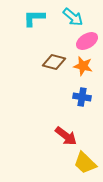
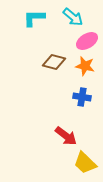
orange star: moved 2 px right
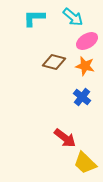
blue cross: rotated 30 degrees clockwise
red arrow: moved 1 px left, 2 px down
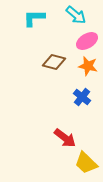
cyan arrow: moved 3 px right, 2 px up
orange star: moved 3 px right
yellow trapezoid: moved 1 px right
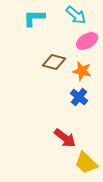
orange star: moved 6 px left, 5 px down
blue cross: moved 3 px left
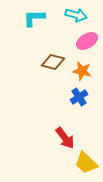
cyan arrow: rotated 25 degrees counterclockwise
brown diamond: moved 1 px left
blue cross: rotated 18 degrees clockwise
red arrow: rotated 15 degrees clockwise
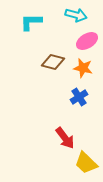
cyan L-shape: moved 3 px left, 4 px down
orange star: moved 1 px right, 3 px up
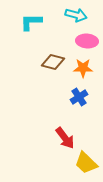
pink ellipse: rotated 35 degrees clockwise
orange star: rotated 12 degrees counterclockwise
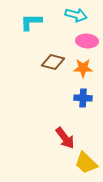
blue cross: moved 4 px right, 1 px down; rotated 36 degrees clockwise
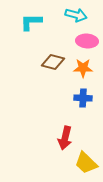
red arrow: rotated 50 degrees clockwise
